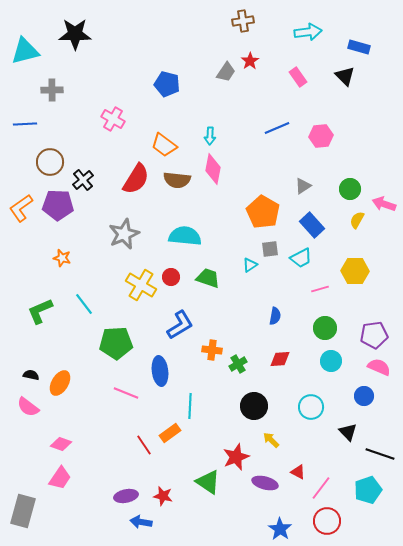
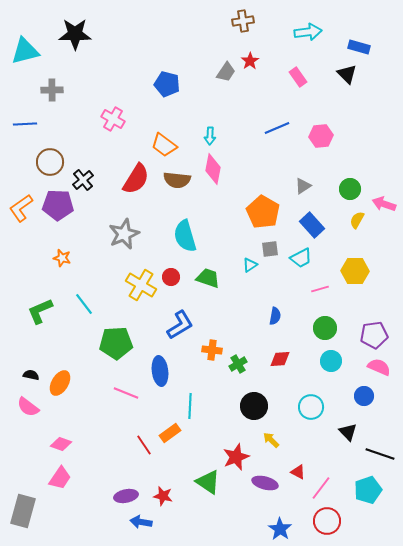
black triangle at (345, 76): moved 2 px right, 2 px up
cyan semicircle at (185, 236): rotated 112 degrees counterclockwise
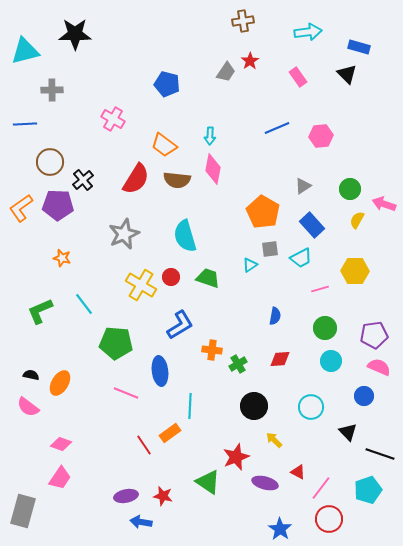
green pentagon at (116, 343): rotated 8 degrees clockwise
yellow arrow at (271, 440): moved 3 px right
red circle at (327, 521): moved 2 px right, 2 px up
